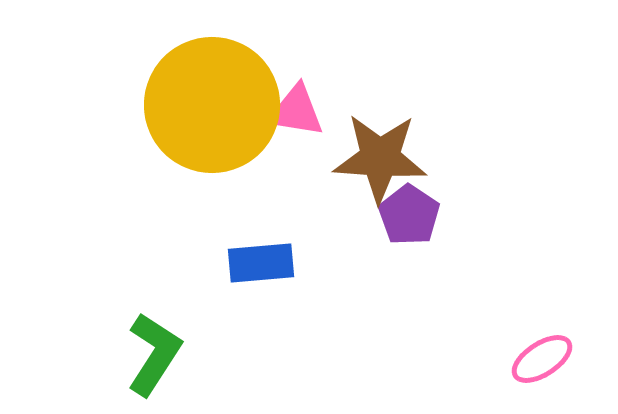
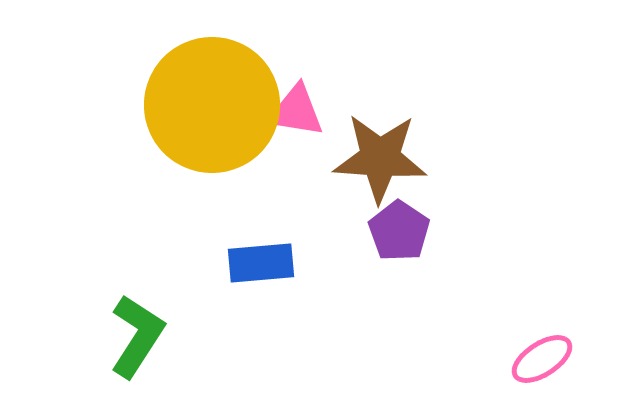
purple pentagon: moved 10 px left, 16 px down
green L-shape: moved 17 px left, 18 px up
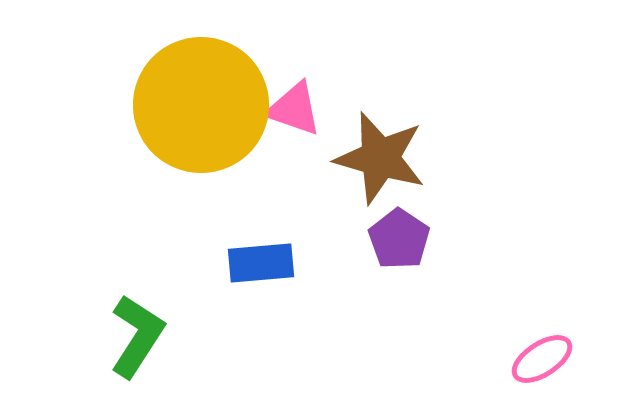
yellow circle: moved 11 px left
pink triangle: moved 2 px left, 2 px up; rotated 10 degrees clockwise
brown star: rotated 12 degrees clockwise
purple pentagon: moved 8 px down
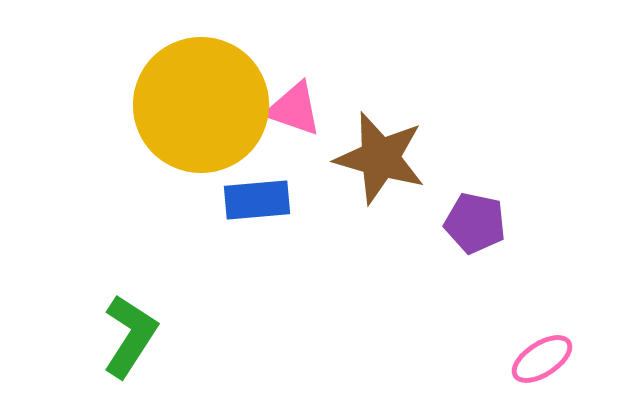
purple pentagon: moved 76 px right, 16 px up; rotated 22 degrees counterclockwise
blue rectangle: moved 4 px left, 63 px up
green L-shape: moved 7 px left
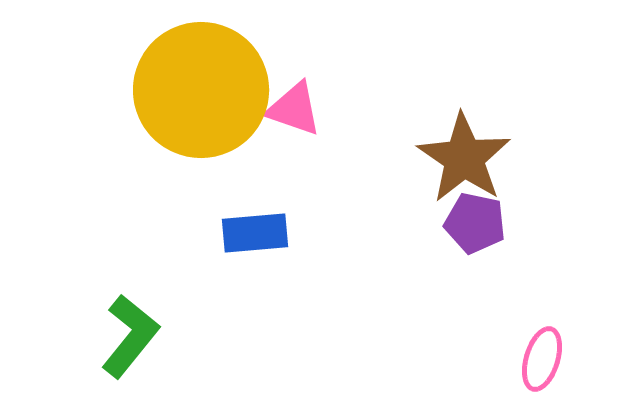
yellow circle: moved 15 px up
brown star: moved 84 px right; rotated 18 degrees clockwise
blue rectangle: moved 2 px left, 33 px down
green L-shape: rotated 6 degrees clockwise
pink ellipse: rotated 40 degrees counterclockwise
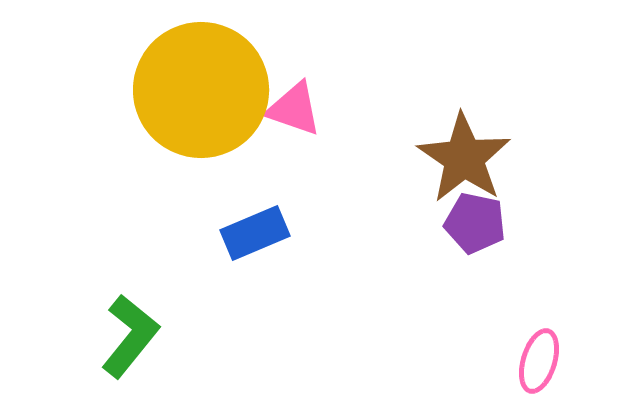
blue rectangle: rotated 18 degrees counterclockwise
pink ellipse: moved 3 px left, 2 px down
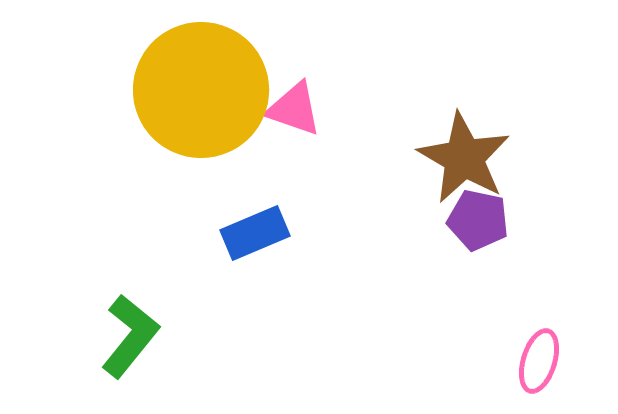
brown star: rotated 4 degrees counterclockwise
purple pentagon: moved 3 px right, 3 px up
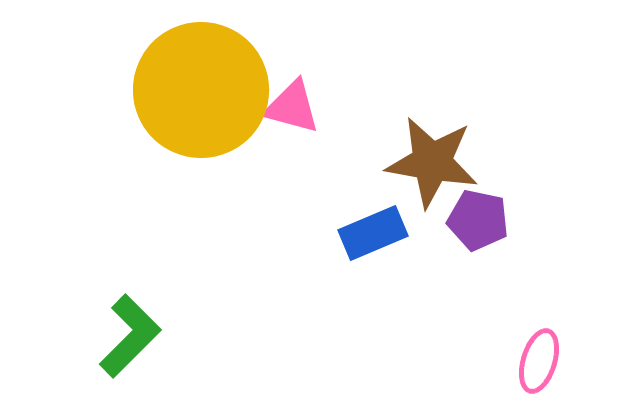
pink triangle: moved 2 px left, 2 px up; rotated 4 degrees counterclockwise
brown star: moved 32 px left, 4 px down; rotated 20 degrees counterclockwise
blue rectangle: moved 118 px right
green L-shape: rotated 6 degrees clockwise
